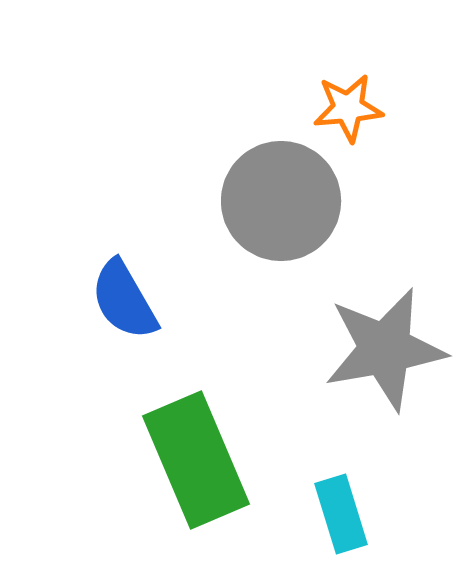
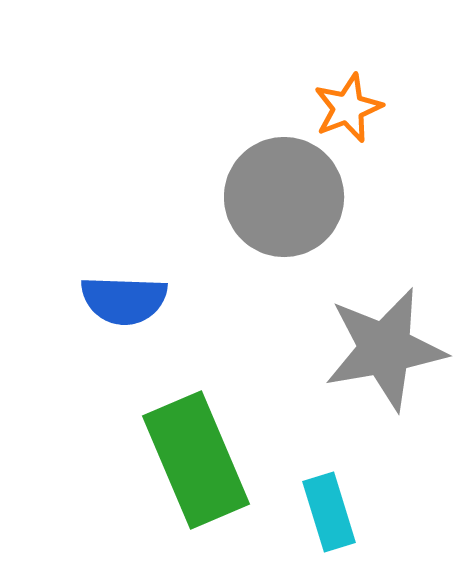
orange star: rotated 16 degrees counterclockwise
gray circle: moved 3 px right, 4 px up
blue semicircle: rotated 58 degrees counterclockwise
cyan rectangle: moved 12 px left, 2 px up
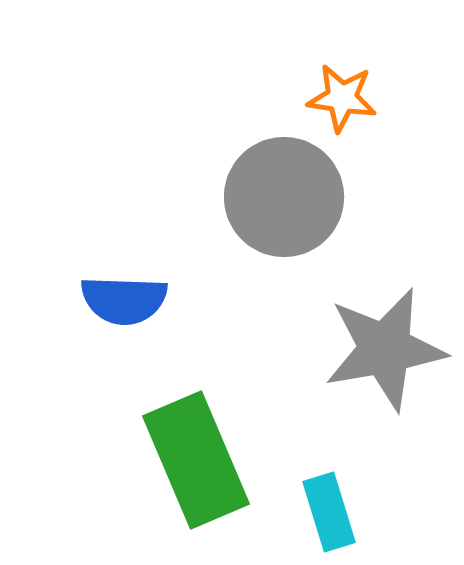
orange star: moved 6 px left, 10 px up; rotated 30 degrees clockwise
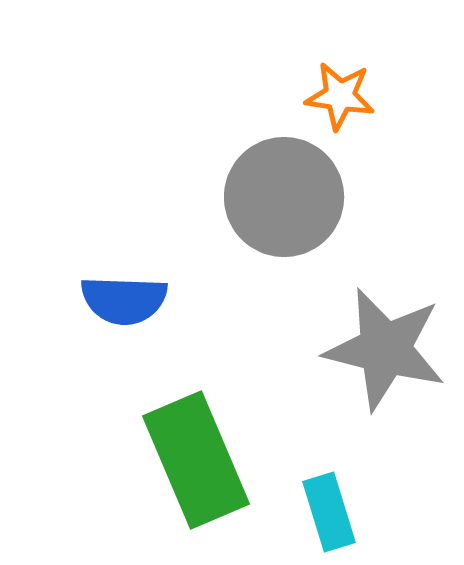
orange star: moved 2 px left, 2 px up
gray star: rotated 24 degrees clockwise
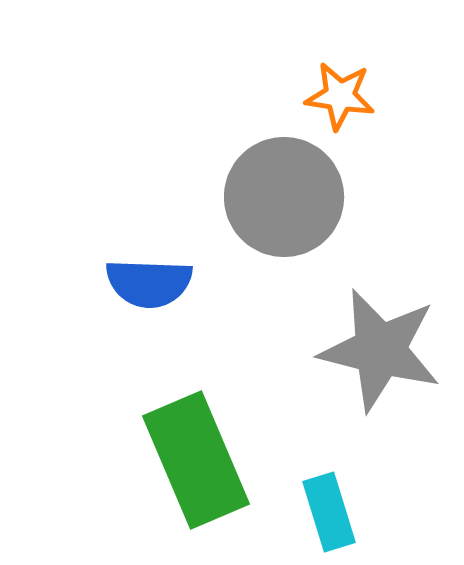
blue semicircle: moved 25 px right, 17 px up
gray star: moved 5 px left, 1 px down
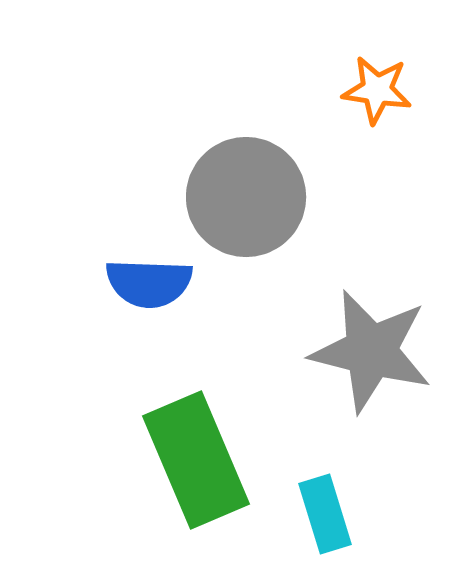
orange star: moved 37 px right, 6 px up
gray circle: moved 38 px left
gray star: moved 9 px left, 1 px down
cyan rectangle: moved 4 px left, 2 px down
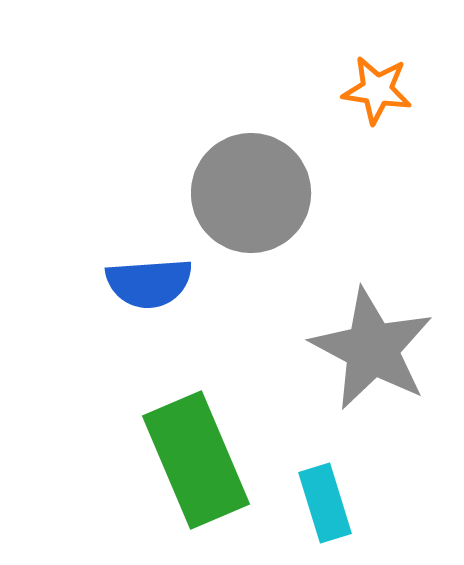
gray circle: moved 5 px right, 4 px up
blue semicircle: rotated 6 degrees counterclockwise
gray star: moved 1 px right, 2 px up; rotated 14 degrees clockwise
cyan rectangle: moved 11 px up
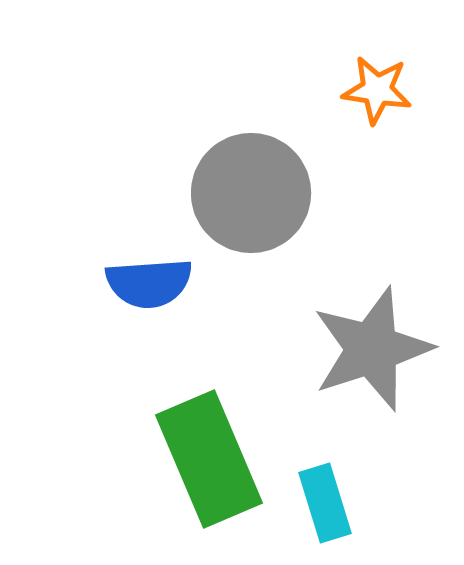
gray star: rotated 26 degrees clockwise
green rectangle: moved 13 px right, 1 px up
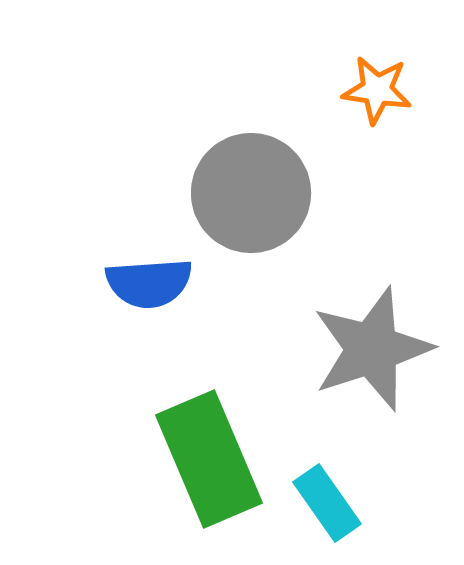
cyan rectangle: moved 2 px right; rotated 18 degrees counterclockwise
